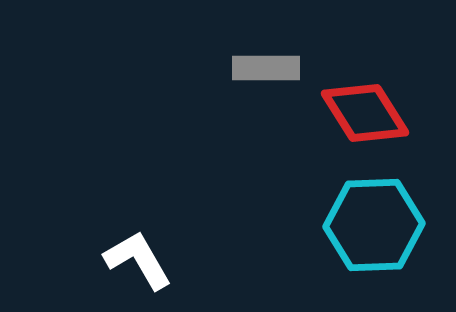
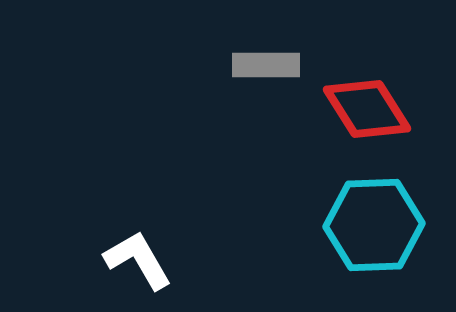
gray rectangle: moved 3 px up
red diamond: moved 2 px right, 4 px up
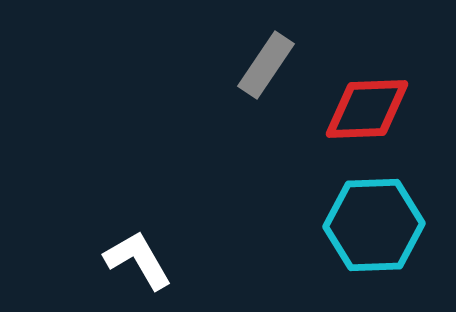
gray rectangle: rotated 56 degrees counterclockwise
red diamond: rotated 60 degrees counterclockwise
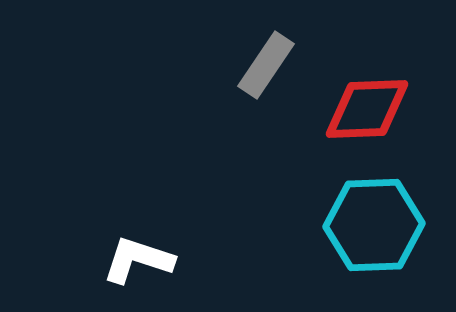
white L-shape: rotated 42 degrees counterclockwise
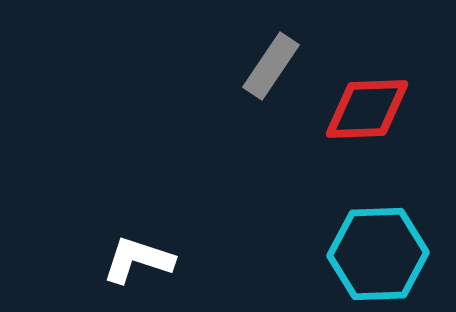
gray rectangle: moved 5 px right, 1 px down
cyan hexagon: moved 4 px right, 29 px down
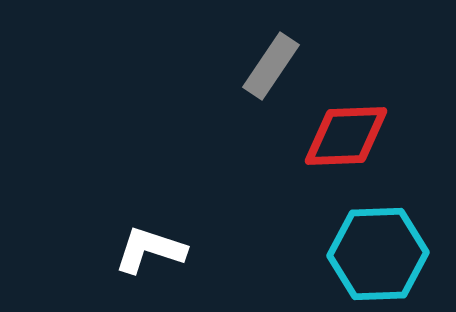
red diamond: moved 21 px left, 27 px down
white L-shape: moved 12 px right, 10 px up
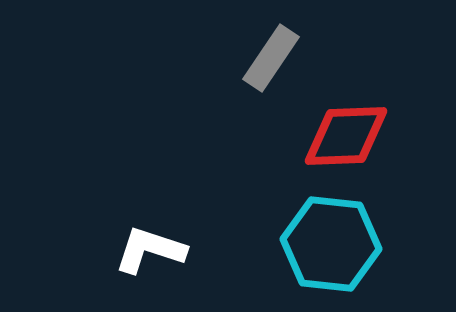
gray rectangle: moved 8 px up
cyan hexagon: moved 47 px left, 10 px up; rotated 8 degrees clockwise
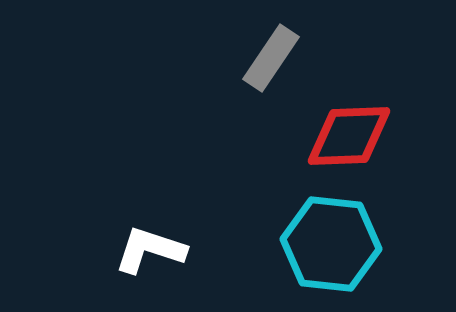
red diamond: moved 3 px right
